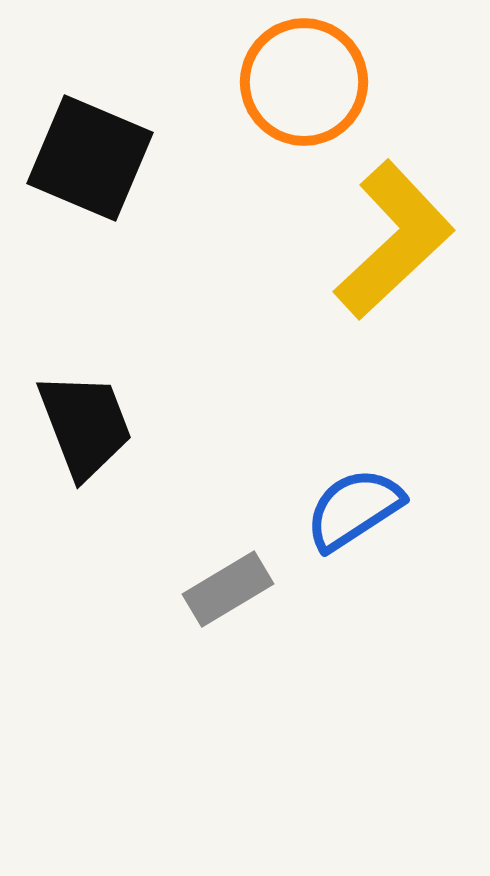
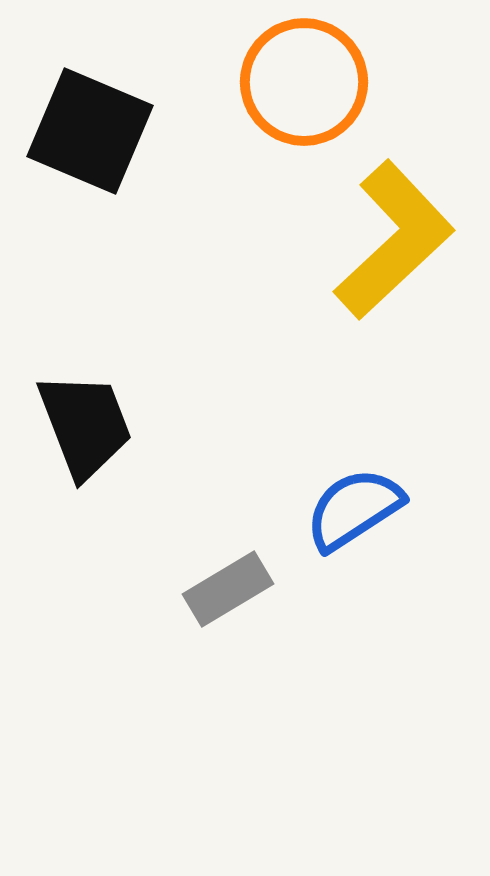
black square: moved 27 px up
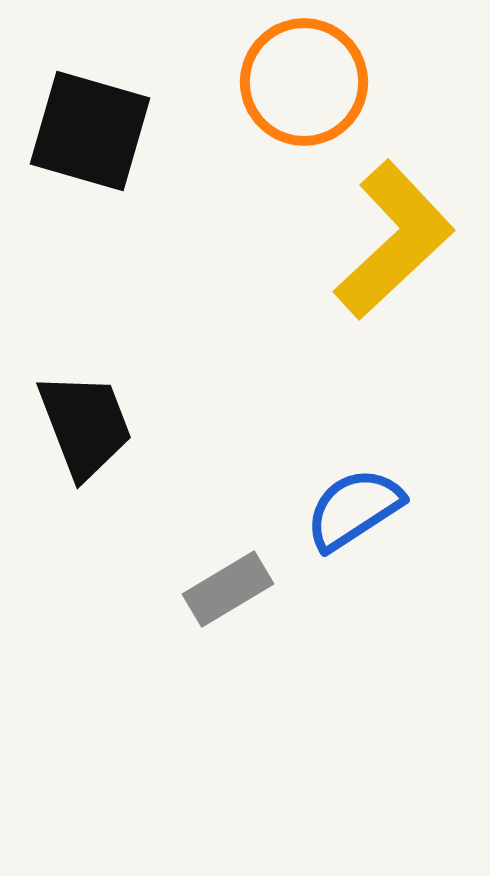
black square: rotated 7 degrees counterclockwise
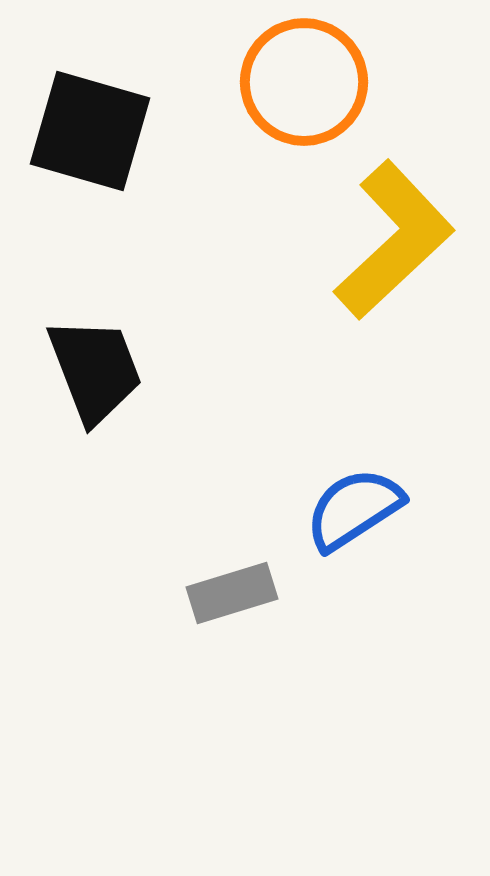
black trapezoid: moved 10 px right, 55 px up
gray rectangle: moved 4 px right, 4 px down; rotated 14 degrees clockwise
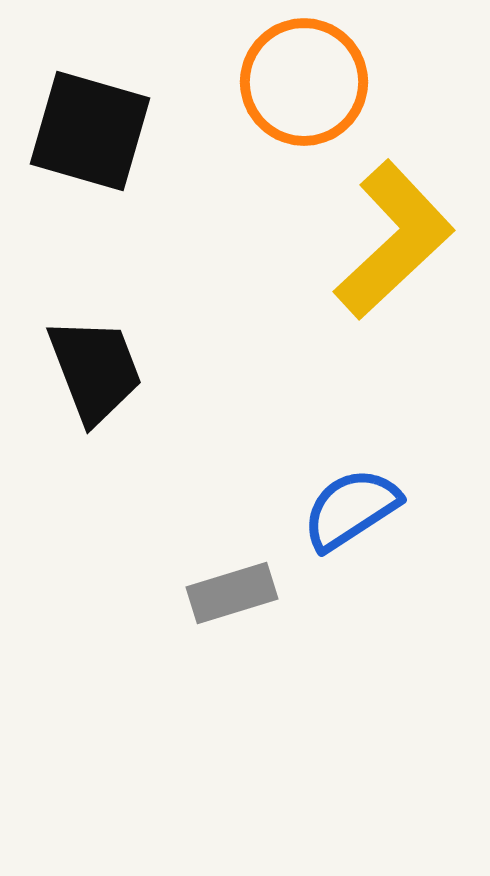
blue semicircle: moved 3 px left
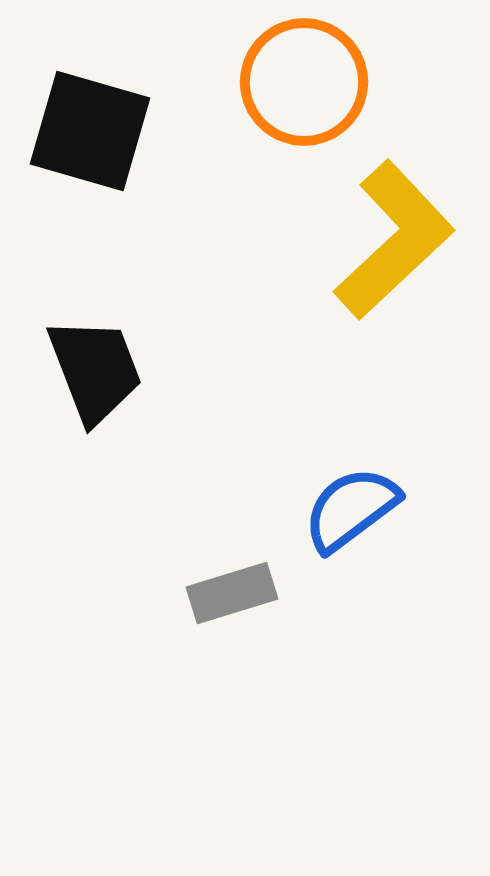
blue semicircle: rotated 4 degrees counterclockwise
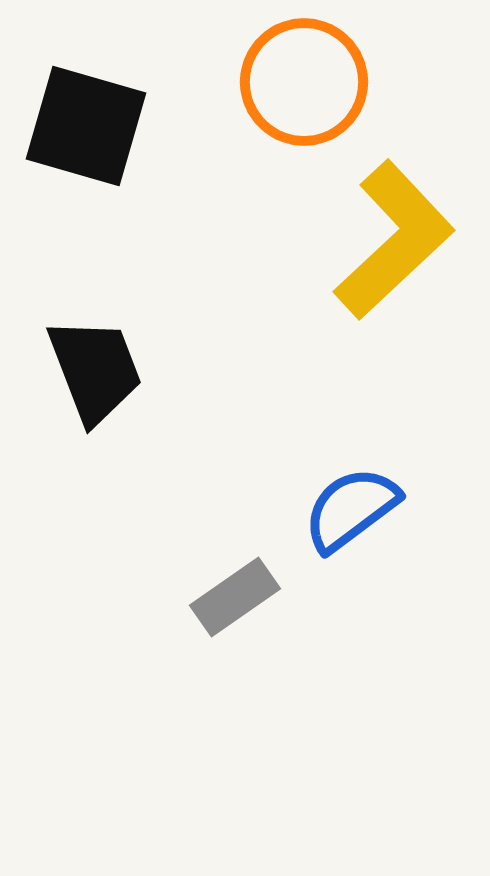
black square: moved 4 px left, 5 px up
gray rectangle: moved 3 px right, 4 px down; rotated 18 degrees counterclockwise
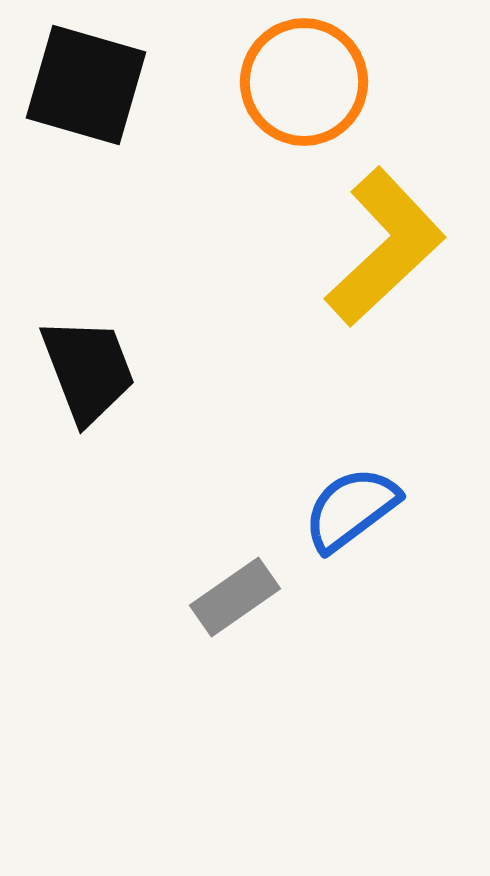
black square: moved 41 px up
yellow L-shape: moved 9 px left, 7 px down
black trapezoid: moved 7 px left
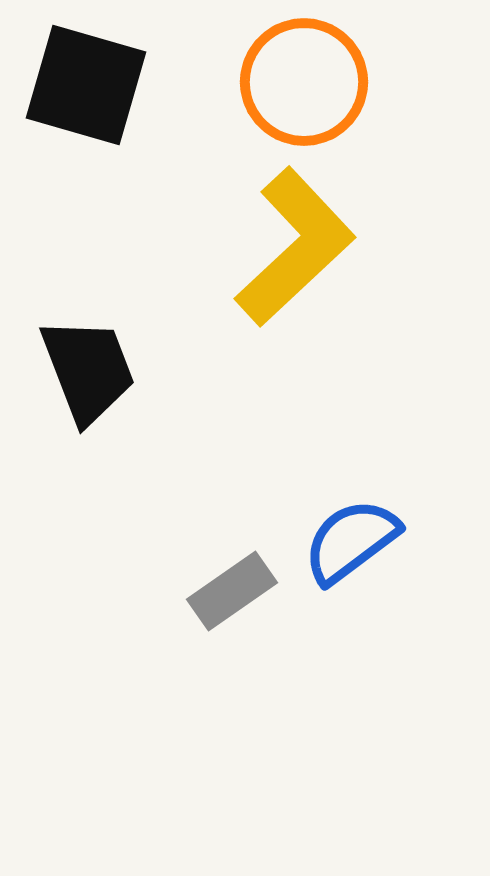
yellow L-shape: moved 90 px left
blue semicircle: moved 32 px down
gray rectangle: moved 3 px left, 6 px up
